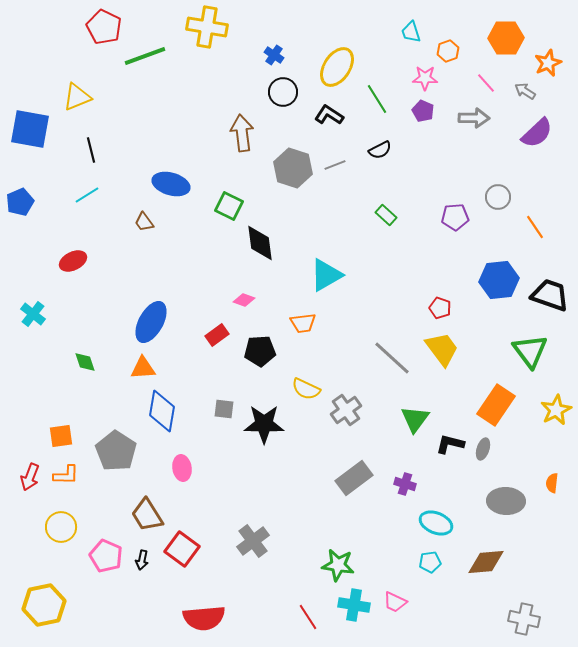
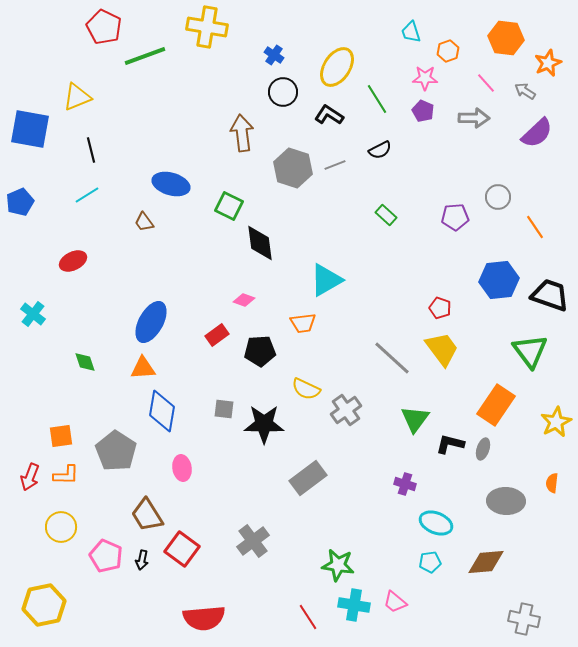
orange hexagon at (506, 38): rotated 8 degrees clockwise
cyan triangle at (326, 275): moved 5 px down
yellow star at (556, 410): moved 12 px down
gray rectangle at (354, 478): moved 46 px left
pink trapezoid at (395, 602): rotated 15 degrees clockwise
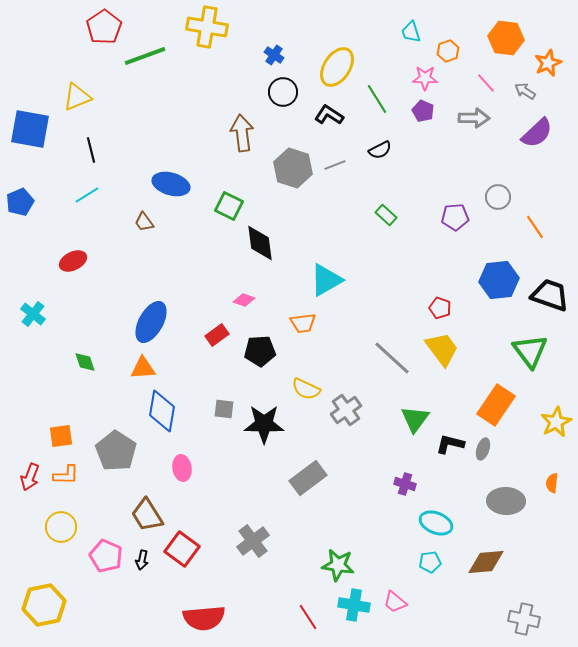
red pentagon at (104, 27): rotated 12 degrees clockwise
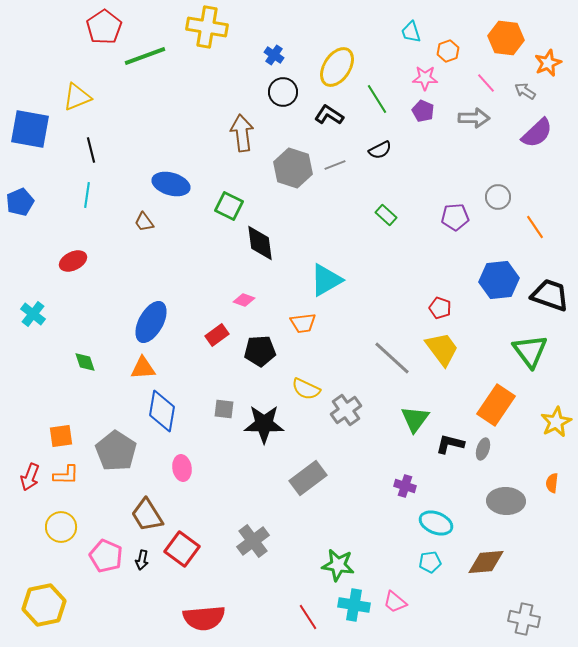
cyan line at (87, 195): rotated 50 degrees counterclockwise
purple cross at (405, 484): moved 2 px down
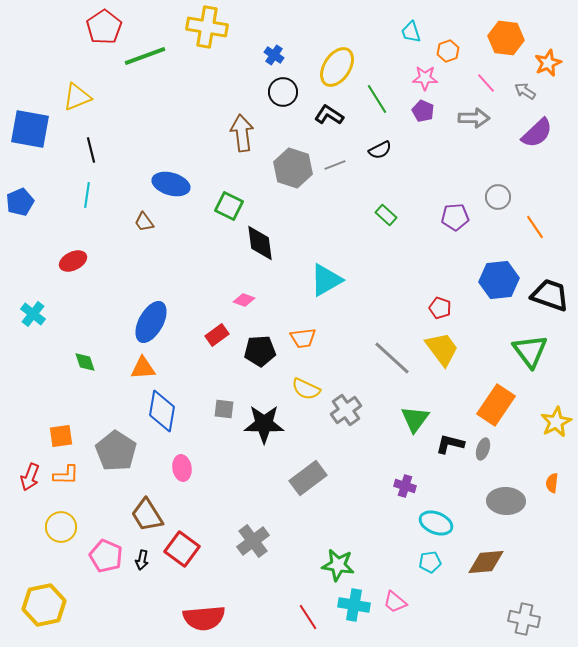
orange trapezoid at (303, 323): moved 15 px down
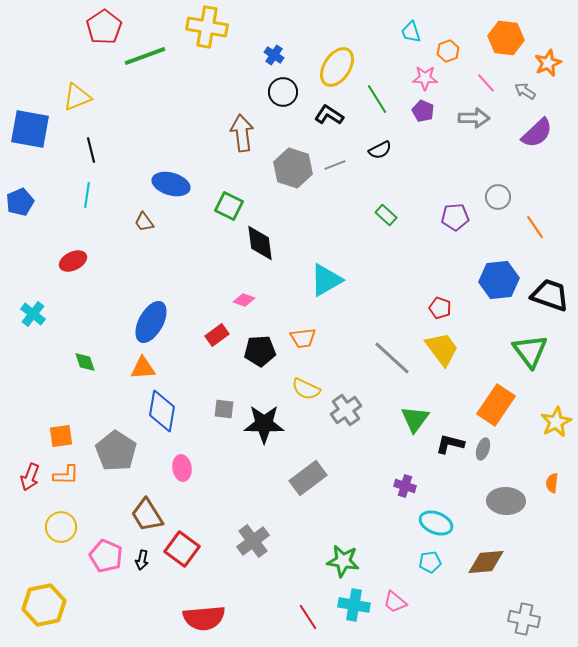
green star at (338, 565): moved 5 px right, 4 px up
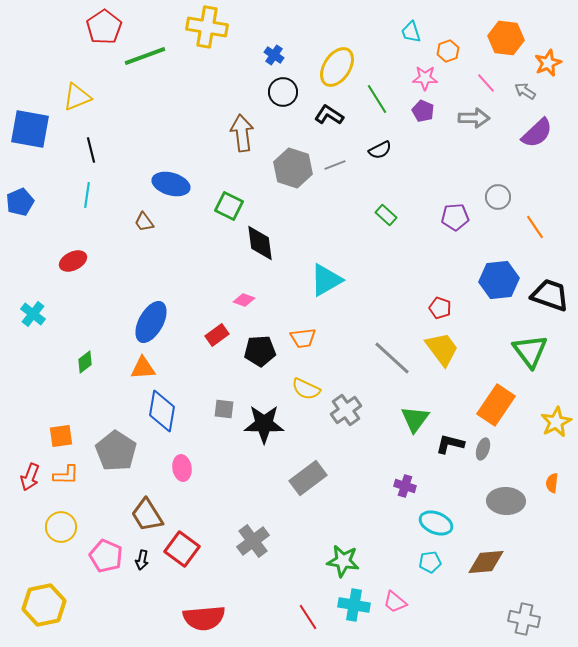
green diamond at (85, 362): rotated 70 degrees clockwise
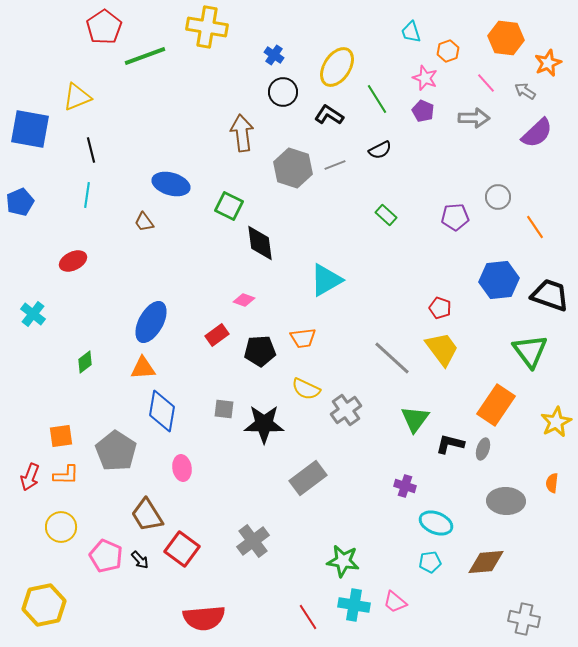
pink star at (425, 78): rotated 20 degrees clockwise
black arrow at (142, 560): moved 2 px left; rotated 54 degrees counterclockwise
